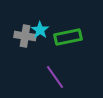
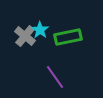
gray cross: rotated 30 degrees clockwise
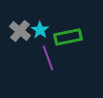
gray cross: moved 5 px left, 5 px up
purple line: moved 7 px left, 19 px up; rotated 15 degrees clockwise
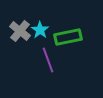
purple line: moved 2 px down
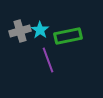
gray cross: rotated 35 degrees clockwise
green rectangle: moved 1 px up
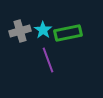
cyan star: moved 3 px right
green rectangle: moved 3 px up
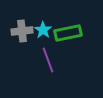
gray cross: moved 2 px right; rotated 10 degrees clockwise
